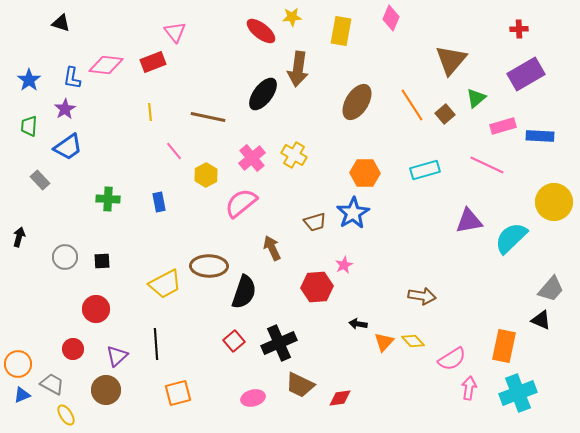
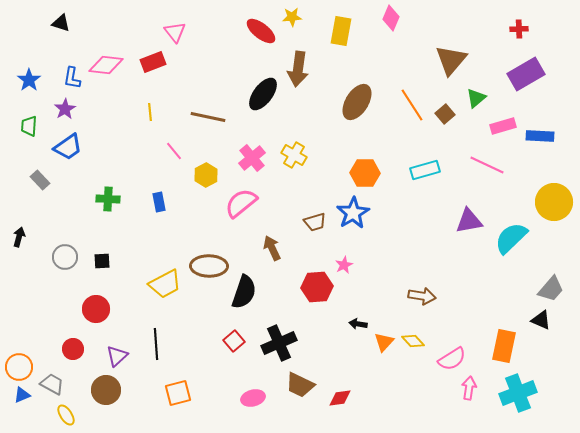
orange circle at (18, 364): moved 1 px right, 3 px down
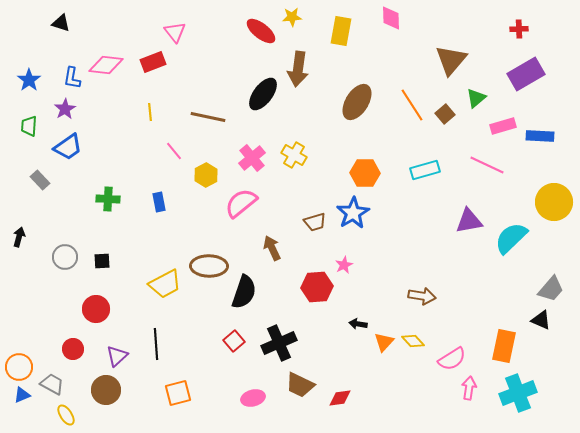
pink diamond at (391, 18): rotated 25 degrees counterclockwise
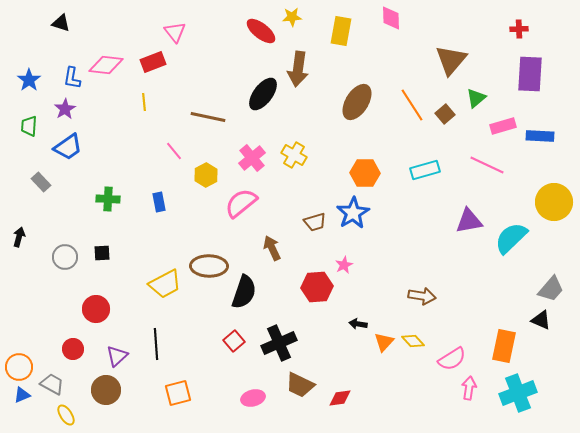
purple rectangle at (526, 74): moved 4 px right; rotated 57 degrees counterclockwise
yellow line at (150, 112): moved 6 px left, 10 px up
gray rectangle at (40, 180): moved 1 px right, 2 px down
black square at (102, 261): moved 8 px up
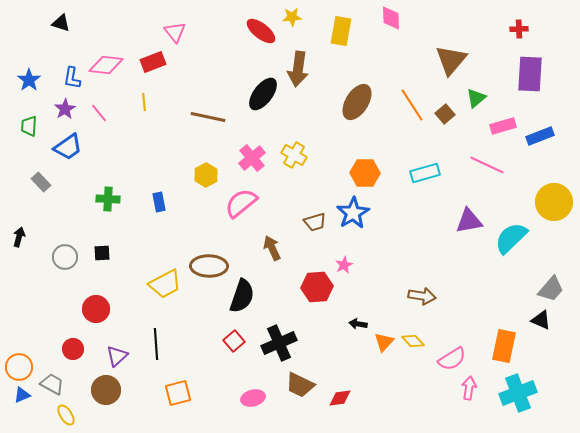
blue rectangle at (540, 136): rotated 24 degrees counterclockwise
pink line at (174, 151): moved 75 px left, 38 px up
cyan rectangle at (425, 170): moved 3 px down
black semicircle at (244, 292): moved 2 px left, 4 px down
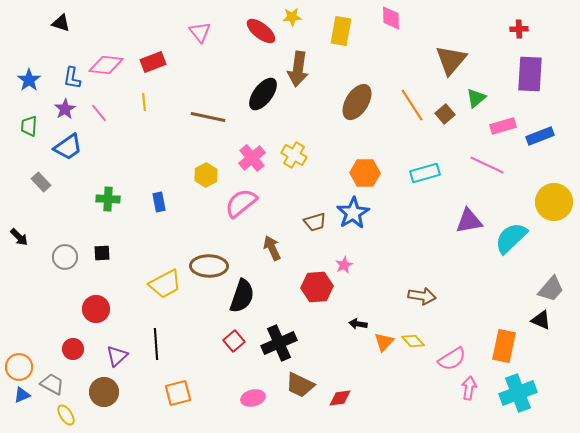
pink triangle at (175, 32): moved 25 px right
black arrow at (19, 237): rotated 120 degrees clockwise
brown circle at (106, 390): moved 2 px left, 2 px down
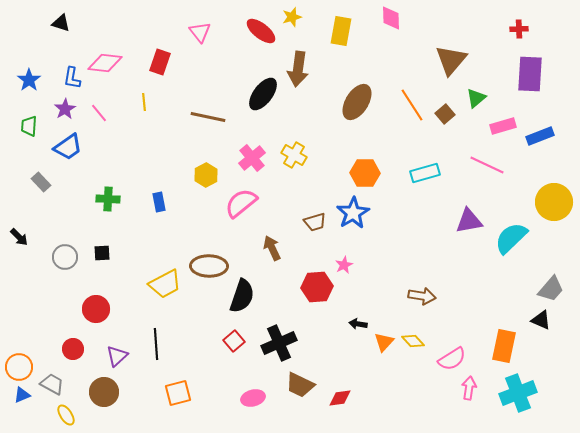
yellow star at (292, 17): rotated 12 degrees counterclockwise
red rectangle at (153, 62): moved 7 px right; rotated 50 degrees counterclockwise
pink diamond at (106, 65): moved 1 px left, 2 px up
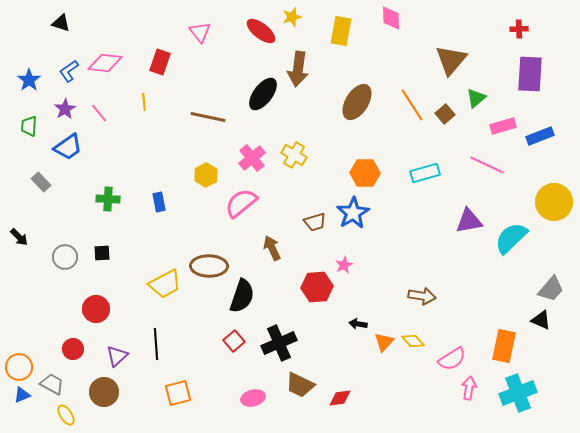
blue L-shape at (72, 78): moved 3 px left, 7 px up; rotated 45 degrees clockwise
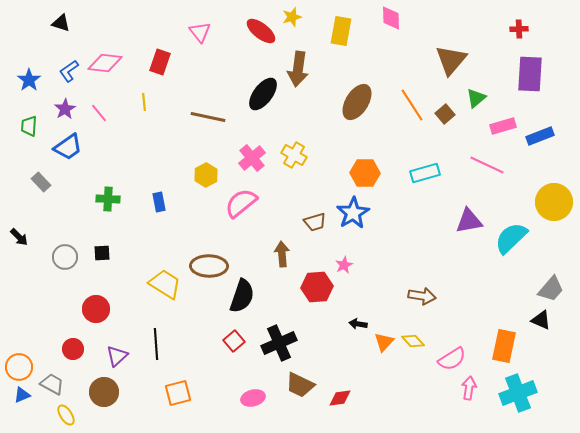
brown arrow at (272, 248): moved 10 px right, 6 px down; rotated 20 degrees clockwise
yellow trapezoid at (165, 284): rotated 120 degrees counterclockwise
